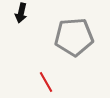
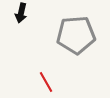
gray pentagon: moved 2 px right, 2 px up
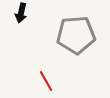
red line: moved 1 px up
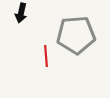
red line: moved 25 px up; rotated 25 degrees clockwise
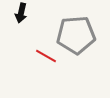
red line: rotated 55 degrees counterclockwise
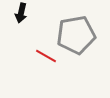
gray pentagon: rotated 6 degrees counterclockwise
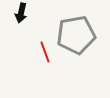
red line: moved 1 px left, 4 px up; rotated 40 degrees clockwise
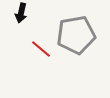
red line: moved 4 px left, 3 px up; rotated 30 degrees counterclockwise
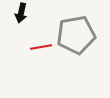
red line: moved 2 px up; rotated 50 degrees counterclockwise
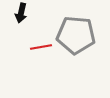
gray pentagon: rotated 15 degrees clockwise
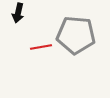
black arrow: moved 3 px left
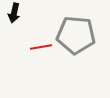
black arrow: moved 4 px left
